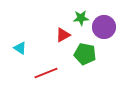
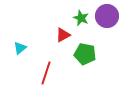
green star: rotated 28 degrees clockwise
purple circle: moved 3 px right, 11 px up
cyan triangle: rotated 48 degrees clockwise
red line: rotated 50 degrees counterclockwise
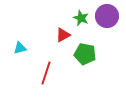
cyan triangle: rotated 24 degrees clockwise
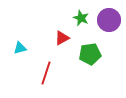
purple circle: moved 2 px right, 4 px down
red triangle: moved 1 px left, 3 px down
green pentagon: moved 5 px right; rotated 20 degrees counterclockwise
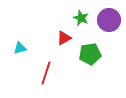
red triangle: moved 2 px right
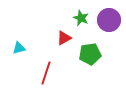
cyan triangle: moved 1 px left
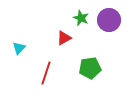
cyan triangle: rotated 32 degrees counterclockwise
green pentagon: moved 14 px down
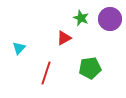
purple circle: moved 1 px right, 1 px up
